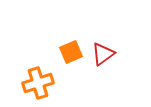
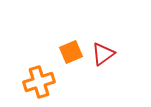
orange cross: moved 1 px right, 1 px up
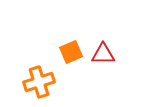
red triangle: rotated 35 degrees clockwise
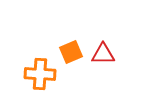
orange cross: moved 1 px right, 8 px up; rotated 20 degrees clockwise
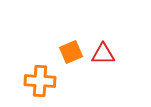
orange cross: moved 7 px down
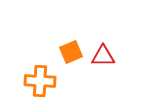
red triangle: moved 2 px down
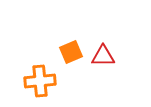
orange cross: rotated 8 degrees counterclockwise
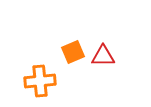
orange square: moved 2 px right
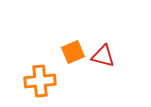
red triangle: rotated 15 degrees clockwise
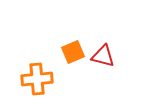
orange cross: moved 3 px left, 2 px up
